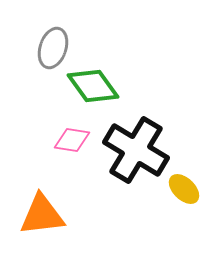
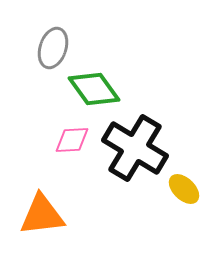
green diamond: moved 1 px right, 3 px down
pink diamond: rotated 12 degrees counterclockwise
black cross: moved 1 px left, 2 px up
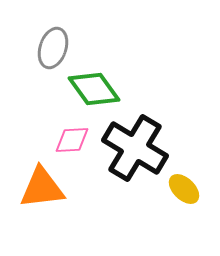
orange triangle: moved 27 px up
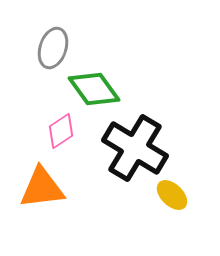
pink diamond: moved 11 px left, 9 px up; rotated 30 degrees counterclockwise
yellow ellipse: moved 12 px left, 6 px down
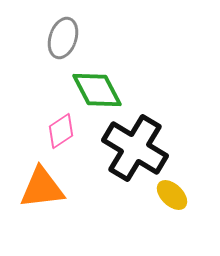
gray ellipse: moved 10 px right, 10 px up
green diamond: moved 3 px right, 1 px down; rotated 8 degrees clockwise
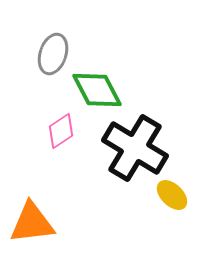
gray ellipse: moved 10 px left, 16 px down
orange triangle: moved 10 px left, 35 px down
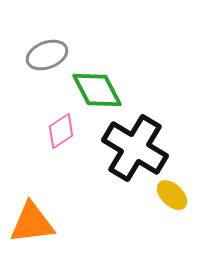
gray ellipse: moved 6 px left, 1 px down; rotated 51 degrees clockwise
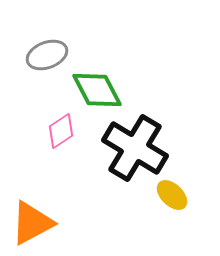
orange triangle: rotated 21 degrees counterclockwise
